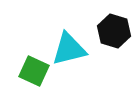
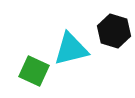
cyan triangle: moved 2 px right
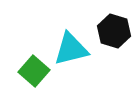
green square: rotated 16 degrees clockwise
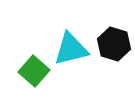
black hexagon: moved 13 px down
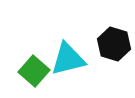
cyan triangle: moved 3 px left, 10 px down
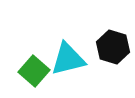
black hexagon: moved 1 px left, 3 px down
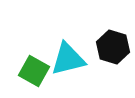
green square: rotated 12 degrees counterclockwise
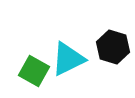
cyan triangle: rotated 12 degrees counterclockwise
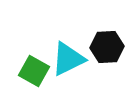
black hexagon: moved 6 px left; rotated 20 degrees counterclockwise
